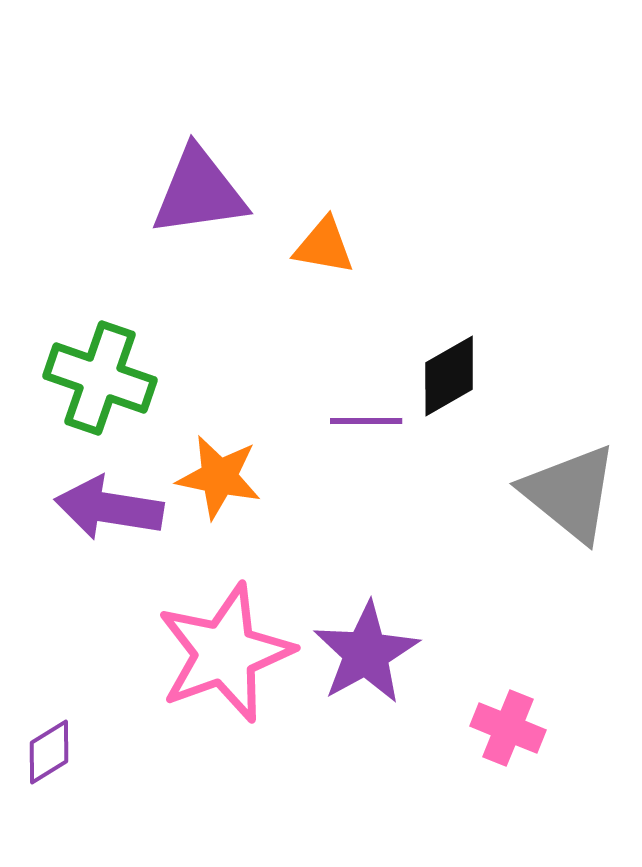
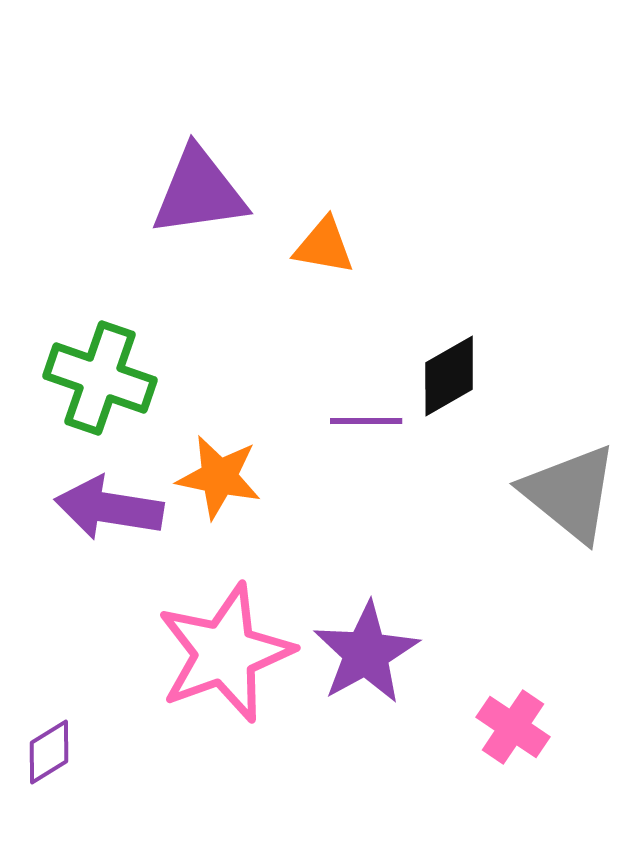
pink cross: moved 5 px right, 1 px up; rotated 12 degrees clockwise
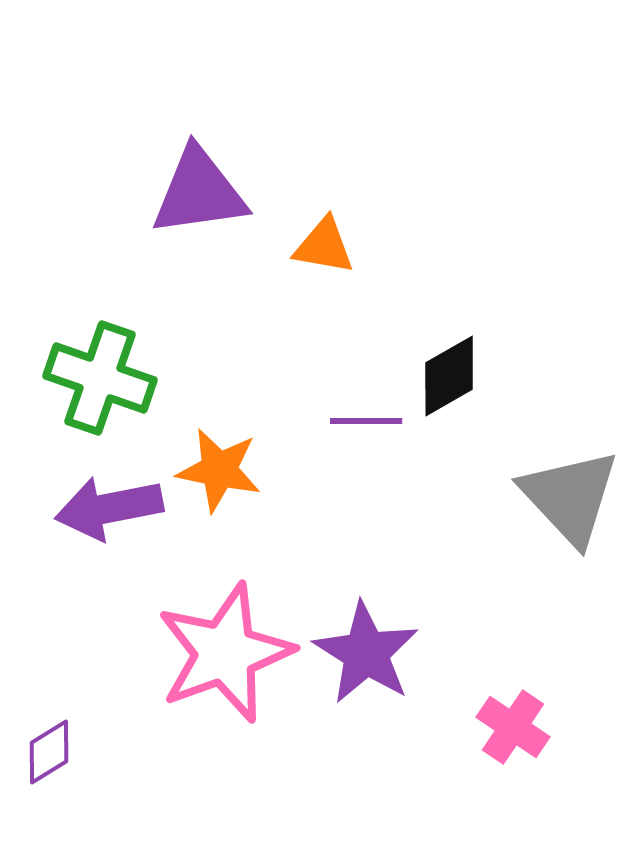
orange star: moved 7 px up
gray triangle: moved 4 px down; rotated 8 degrees clockwise
purple arrow: rotated 20 degrees counterclockwise
purple star: rotated 11 degrees counterclockwise
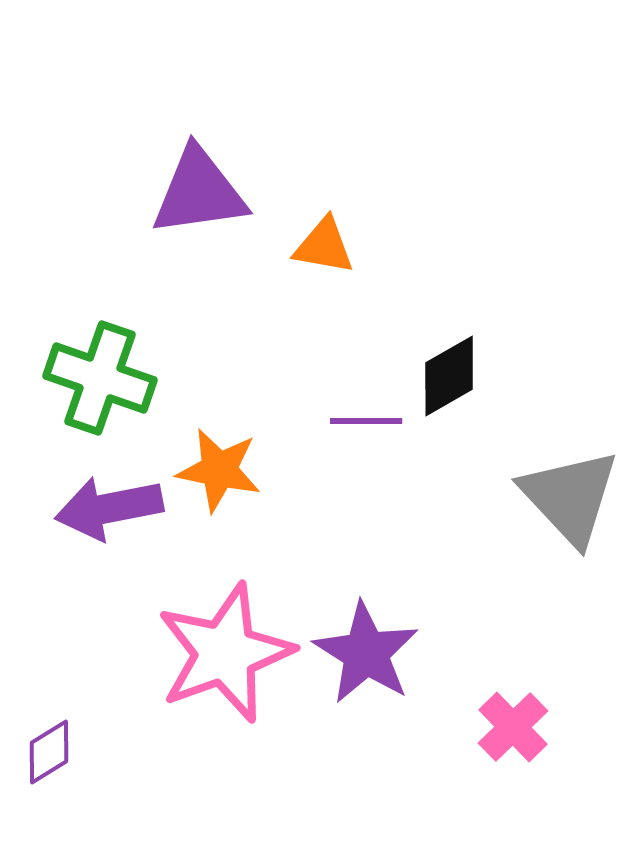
pink cross: rotated 12 degrees clockwise
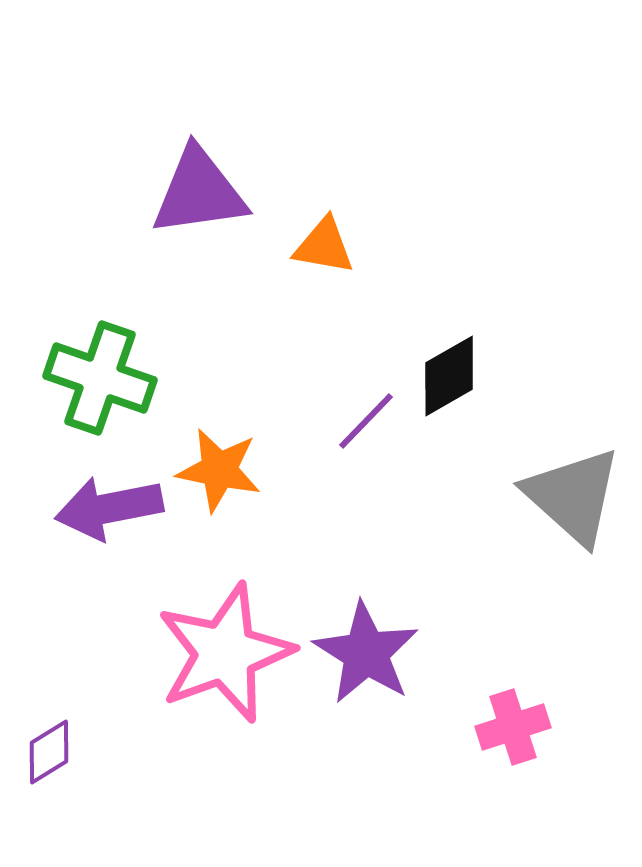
purple line: rotated 46 degrees counterclockwise
gray triangle: moved 3 px right, 1 px up; rotated 5 degrees counterclockwise
pink cross: rotated 26 degrees clockwise
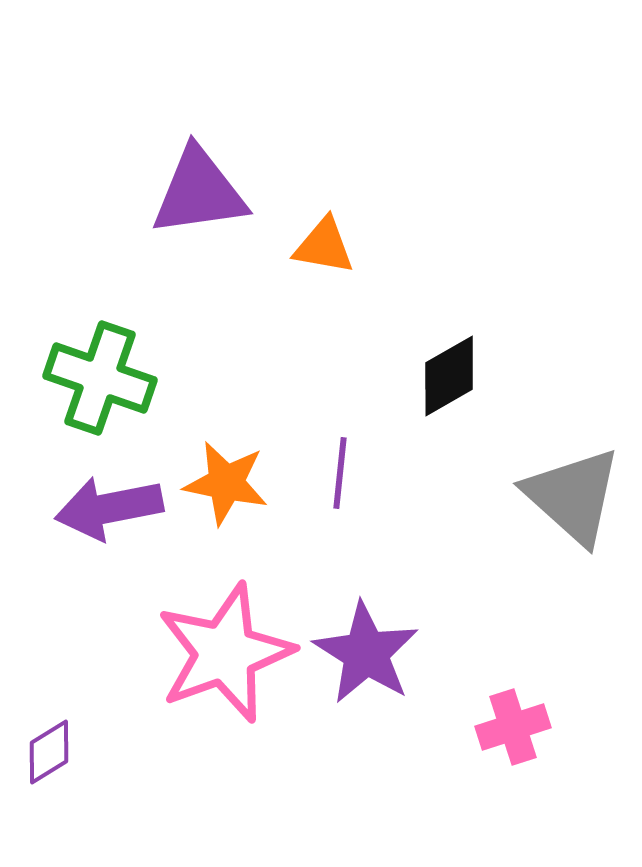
purple line: moved 26 px left, 52 px down; rotated 38 degrees counterclockwise
orange star: moved 7 px right, 13 px down
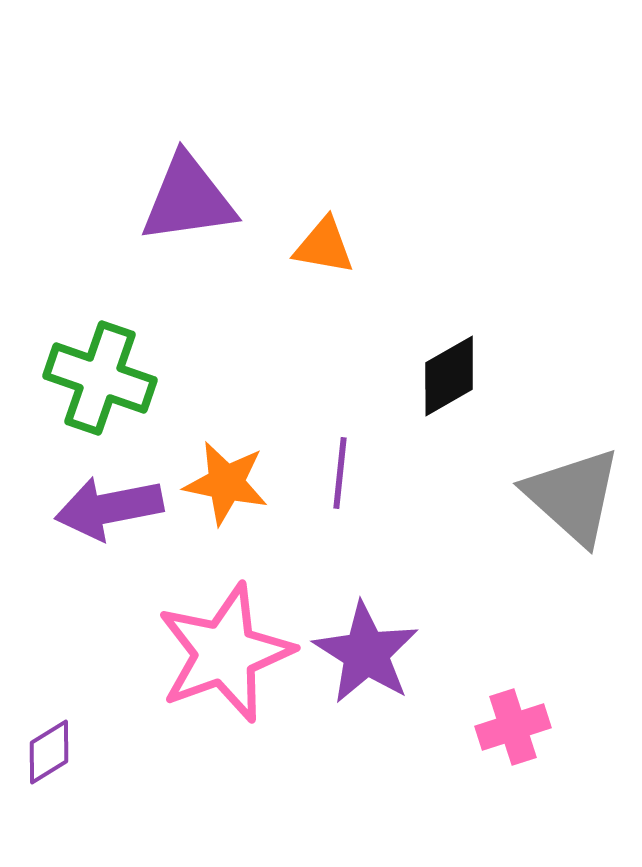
purple triangle: moved 11 px left, 7 px down
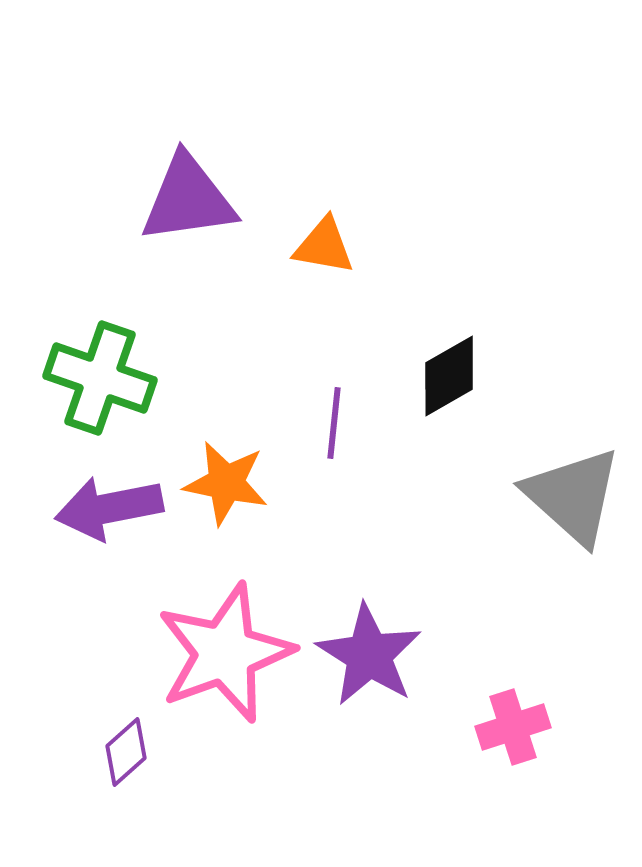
purple line: moved 6 px left, 50 px up
purple star: moved 3 px right, 2 px down
purple diamond: moved 77 px right; rotated 10 degrees counterclockwise
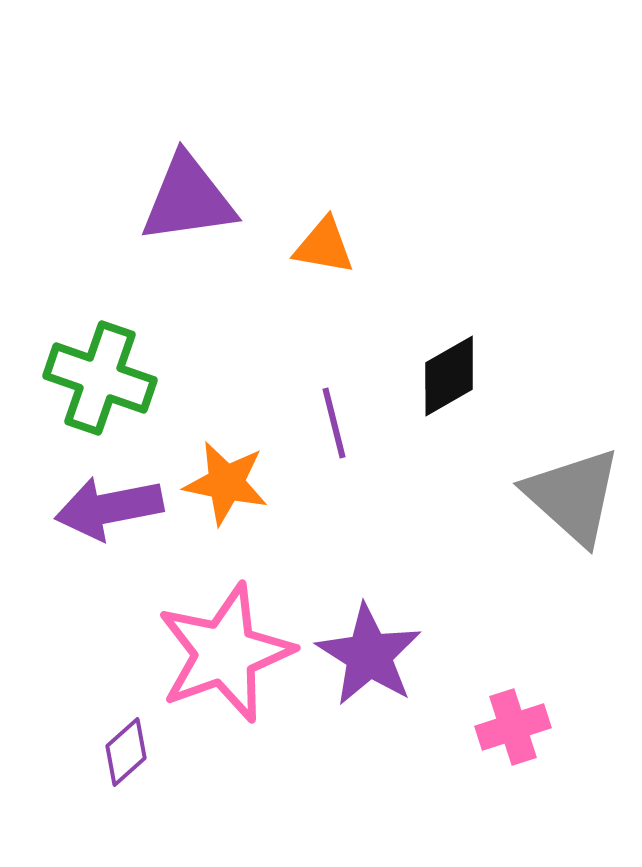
purple line: rotated 20 degrees counterclockwise
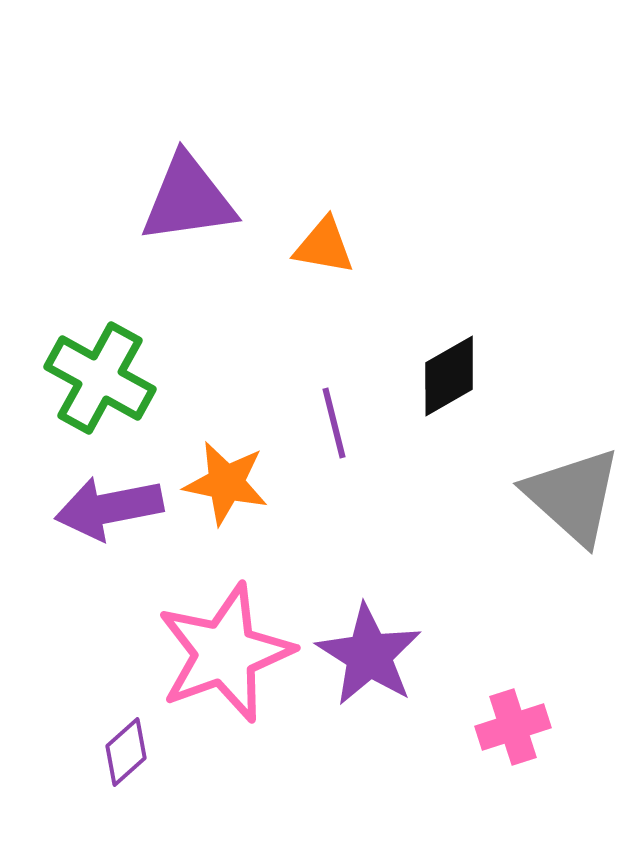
green cross: rotated 10 degrees clockwise
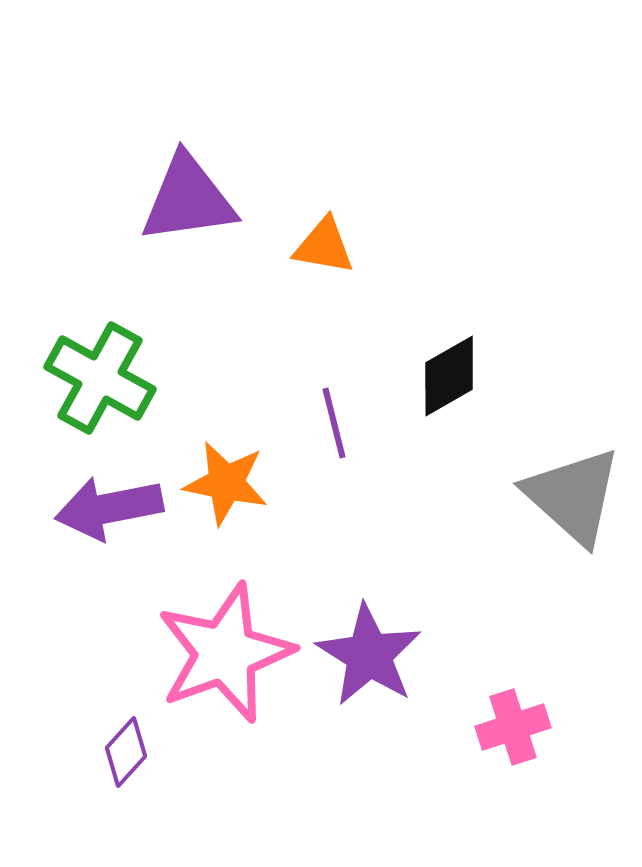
purple diamond: rotated 6 degrees counterclockwise
